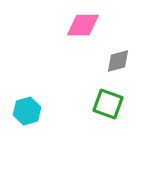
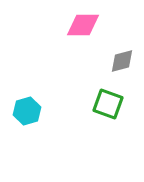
gray diamond: moved 4 px right
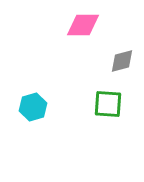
green square: rotated 16 degrees counterclockwise
cyan hexagon: moved 6 px right, 4 px up
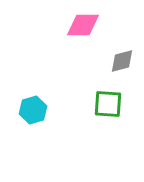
cyan hexagon: moved 3 px down
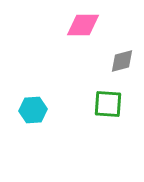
cyan hexagon: rotated 12 degrees clockwise
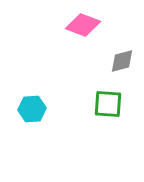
pink diamond: rotated 20 degrees clockwise
cyan hexagon: moved 1 px left, 1 px up
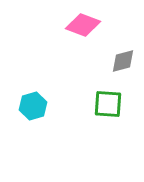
gray diamond: moved 1 px right
cyan hexagon: moved 1 px right, 3 px up; rotated 12 degrees counterclockwise
